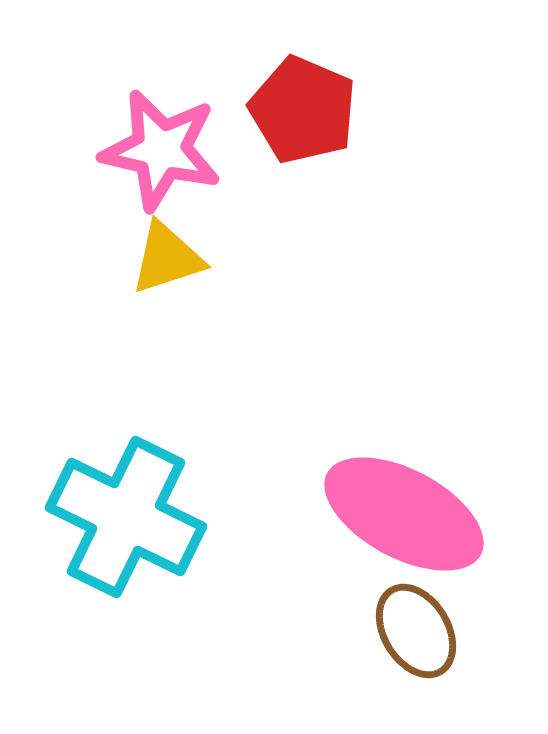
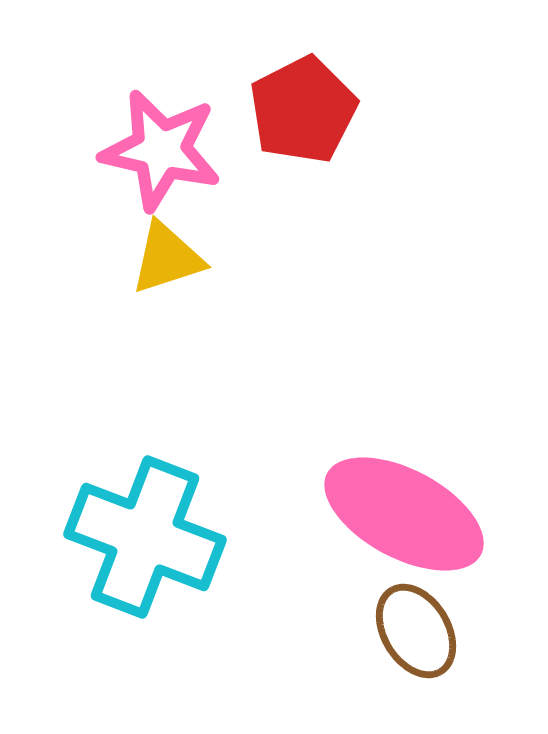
red pentagon: rotated 22 degrees clockwise
cyan cross: moved 19 px right, 20 px down; rotated 5 degrees counterclockwise
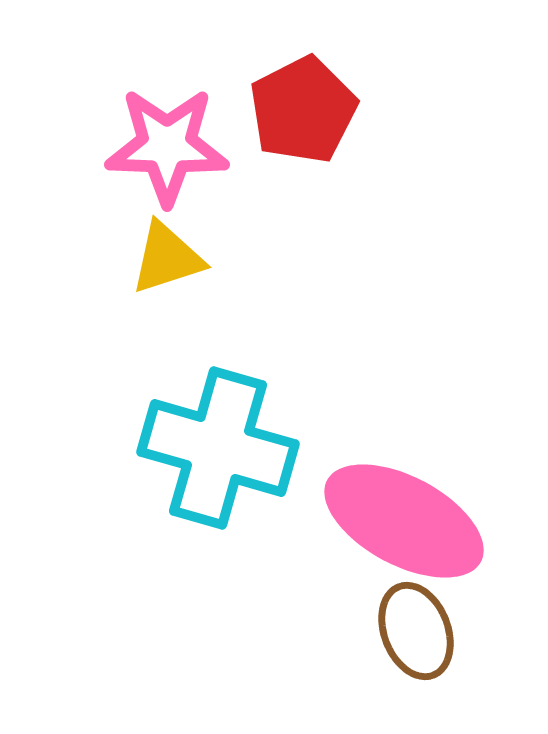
pink star: moved 6 px right, 4 px up; rotated 11 degrees counterclockwise
pink ellipse: moved 7 px down
cyan cross: moved 73 px right, 89 px up; rotated 5 degrees counterclockwise
brown ellipse: rotated 10 degrees clockwise
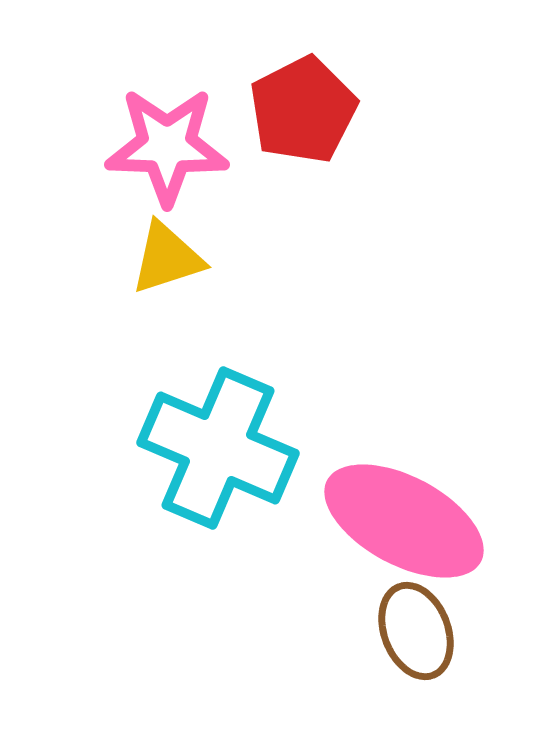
cyan cross: rotated 7 degrees clockwise
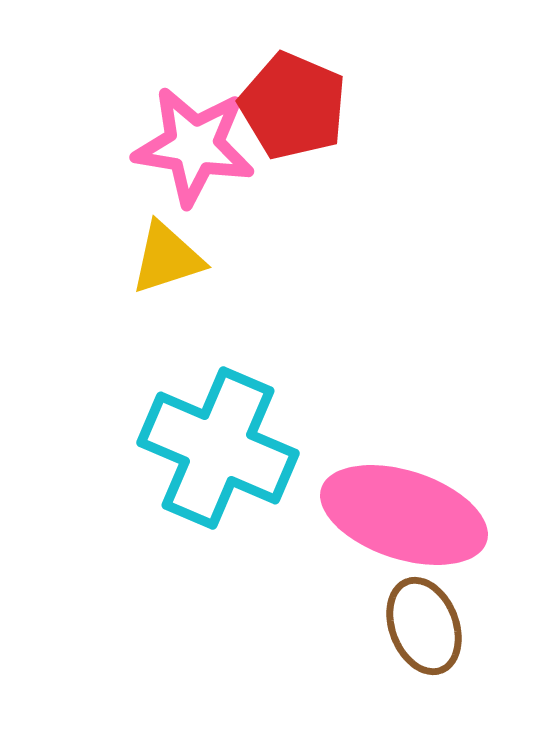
red pentagon: moved 10 px left, 4 px up; rotated 22 degrees counterclockwise
pink star: moved 27 px right; rotated 7 degrees clockwise
pink ellipse: moved 6 px up; rotated 10 degrees counterclockwise
brown ellipse: moved 8 px right, 5 px up
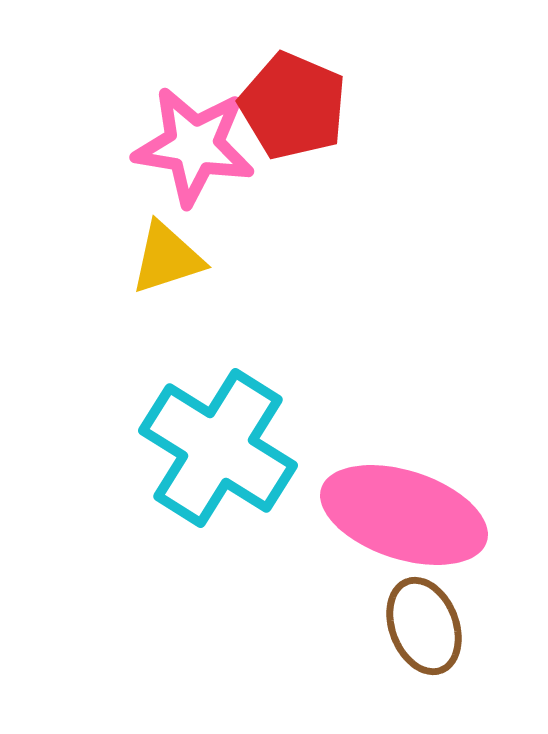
cyan cross: rotated 9 degrees clockwise
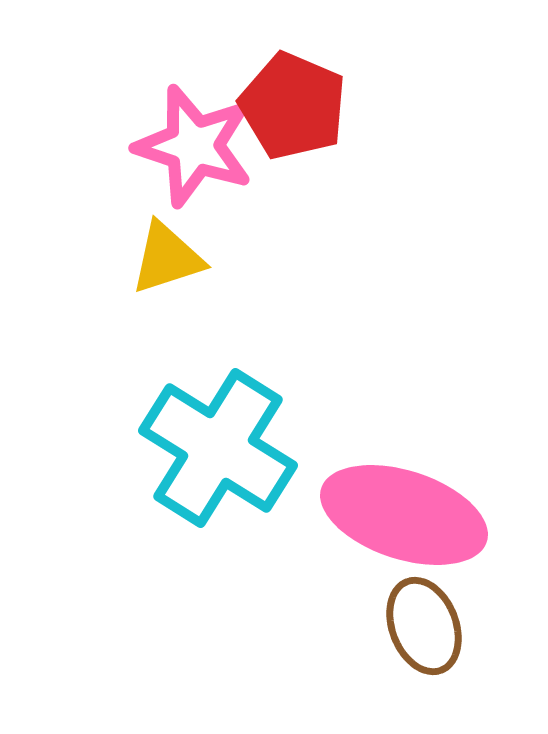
pink star: rotated 9 degrees clockwise
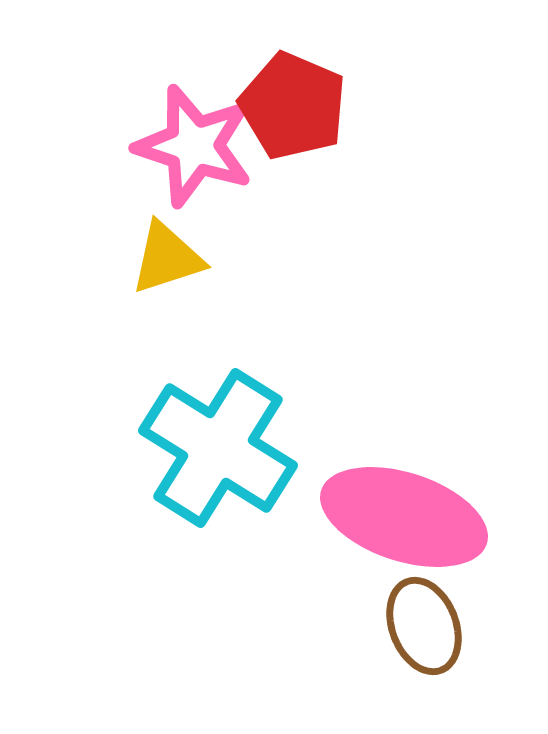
pink ellipse: moved 2 px down
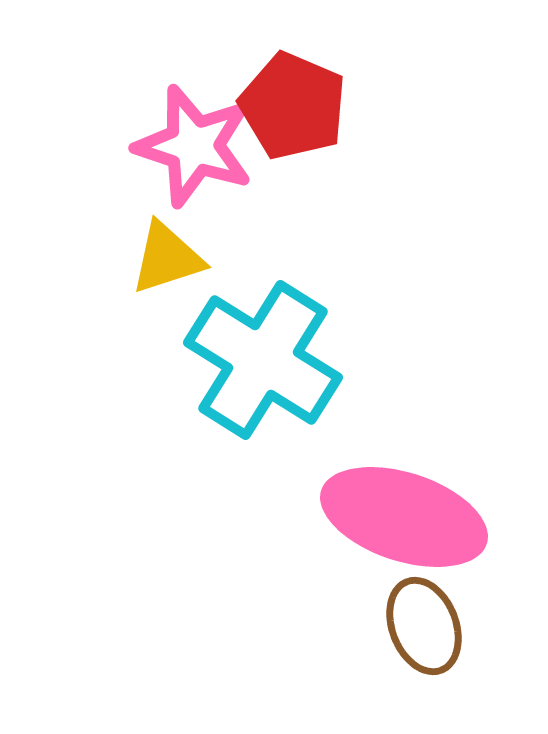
cyan cross: moved 45 px right, 88 px up
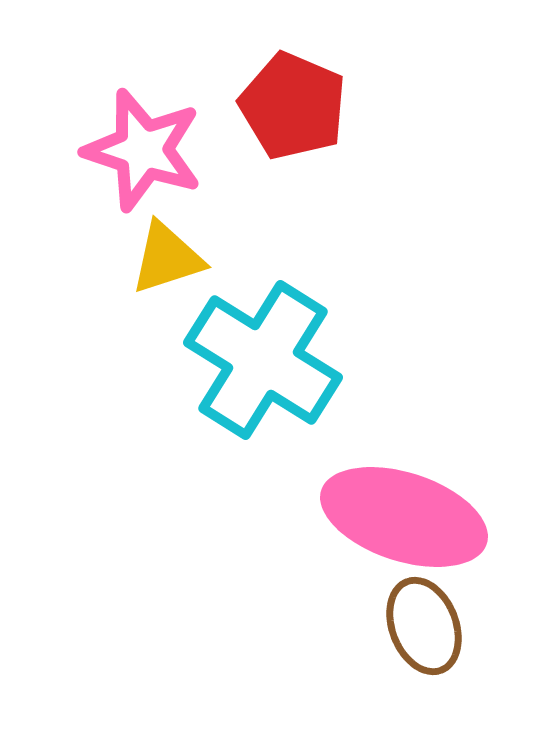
pink star: moved 51 px left, 4 px down
